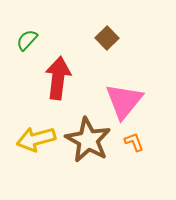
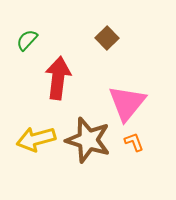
pink triangle: moved 3 px right, 2 px down
brown star: rotated 12 degrees counterclockwise
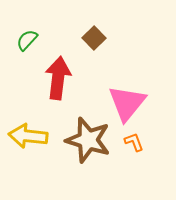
brown square: moved 13 px left
yellow arrow: moved 8 px left, 3 px up; rotated 21 degrees clockwise
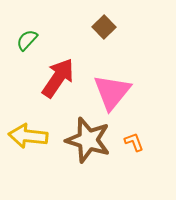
brown square: moved 10 px right, 11 px up
red arrow: rotated 27 degrees clockwise
pink triangle: moved 15 px left, 11 px up
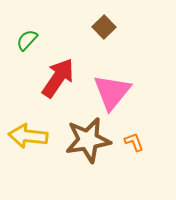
brown star: rotated 27 degrees counterclockwise
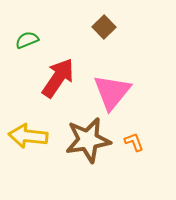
green semicircle: rotated 25 degrees clockwise
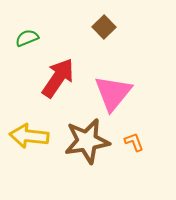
green semicircle: moved 2 px up
pink triangle: moved 1 px right, 1 px down
yellow arrow: moved 1 px right
brown star: moved 1 px left, 1 px down
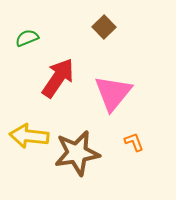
brown star: moved 10 px left, 12 px down
